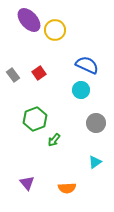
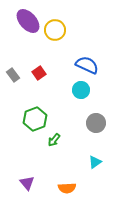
purple ellipse: moved 1 px left, 1 px down
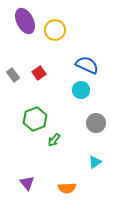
purple ellipse: moved 3 px left; rotated 15 degrees clockwise
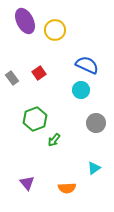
gray rectangle: moved 1 px left, 3 px down
cyan triangle: moved 1 px left, 6 px down
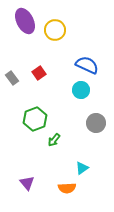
cyan triangle: moved 12 px left
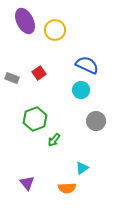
gray rectangle: rotated 32 degrees counterclockwise
gray circle: moved 2 px up
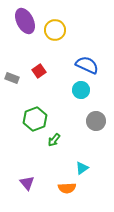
red square: moved 2 px up
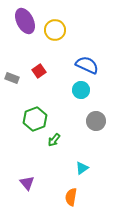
orange semicircle: moved 4 px right, 9 px down; rotated 102 degrees clockwise
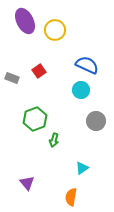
green arrow: rotated 24 degrees counterclockwise
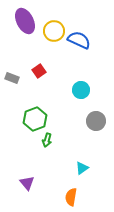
yellow circle: moved 1 px left, 1 px down
blue semicircle: moved 8 px left, 25 px up
green arrow: moved 7 px left
